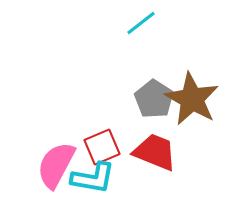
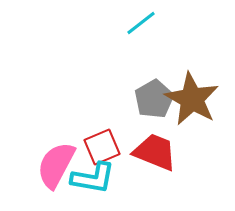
gray pentagon: rotated 9 degrees clockwise
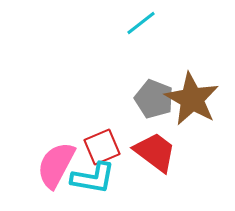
gray pentagon: rotated 21 degrees counterclockwise
red trapezoid: rotated 15 degrees clockwise
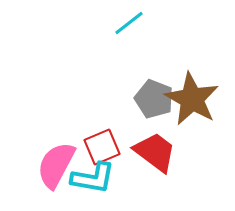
cyan line: moved 12 px left
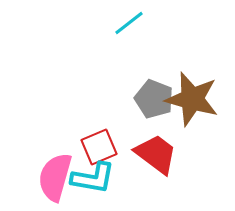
brown star: rotated 14 degrees counterclockwise
red square: moved 3 px left
red trapezoid: moved 1 px right, 2 px down
pink semicircle: moved 1 px left, 12 px down; rotated 12 degrees counterclockwise
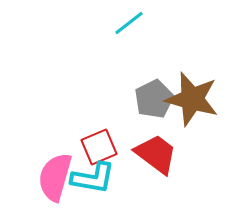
gray pentagon: rotated 24 degrees clockwise
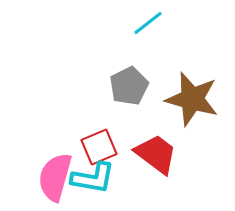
cyan line: moved 19 px right
gray pentagon: moved 25 px left, 13 px up
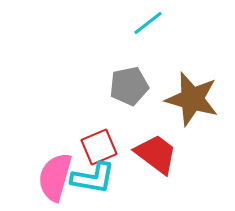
gray pentagon: rotated 15 degrees clockwise
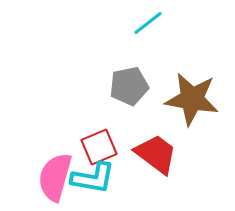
brown star: rotated 6 degrees counterclockwise
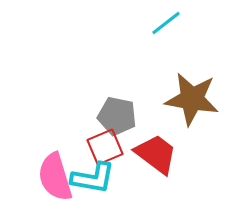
cyan line: moved 18 px right
gray pentagon: moved 12 px left, 30 px down; rotated 24 degrees clockwise
red square: moved 6 px right
pink semicircle: rotated 33 degrees counterclockwise
